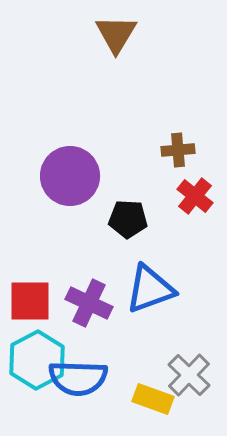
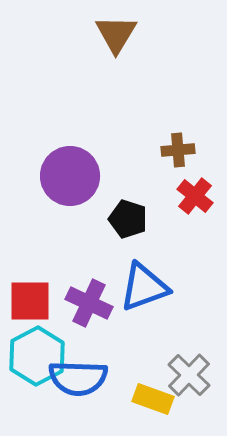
black pentagon: rotated 15 degrees clockwise
blue triangle: moved 6 px left, 2 px up
cyan hexagon: moved 4 px up
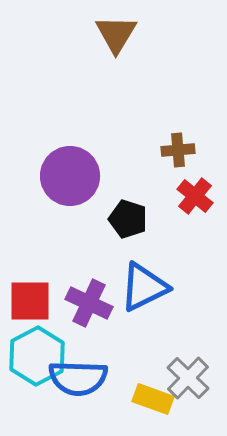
blue triangle: rotated 6 degrees counterclockwise
gray cross: moved 1 px left, 3 px down
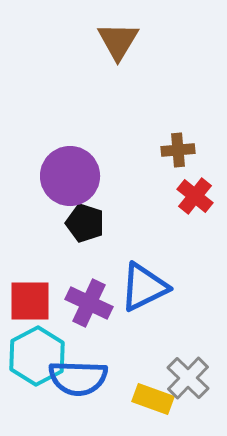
brown triangle: moved 2 px right, 7 px down
black pentagon: moved 43 px left, 4 px down
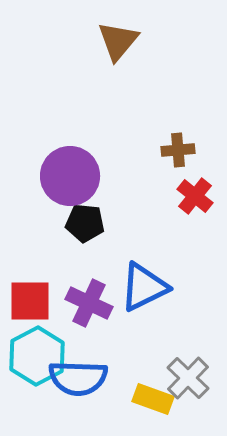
brown triangle: rotated 9 degrees clockwise
black pentagon: rotated 12 degrees counterclockwise
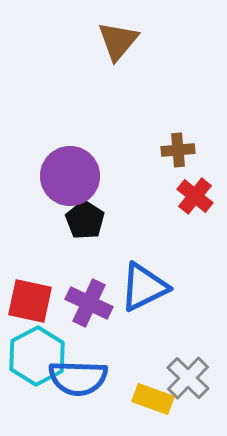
black pentagon: moved 3 px up; rotated 27 degrees clockwise
red square: rotated 12 degrees clockwise
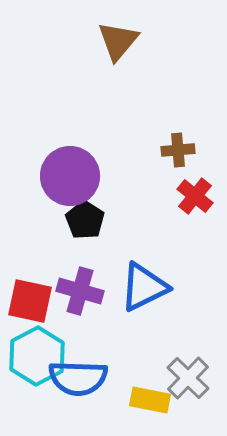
purple cross: moved 9 px left, 12 px up; rotated 9 degrees counterclockwise
yellow rectangle: moved 3 px left, 1 px down; rotated 9 degrees counterclockwise
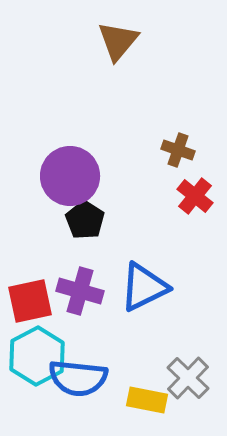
brown cross: rotated 24 degrees clockwise
red square: rotated 24 degrees counterclockwise
blue semicircle: rotated 4 degrees clockwise
yellow rectangle: moved 3 px left
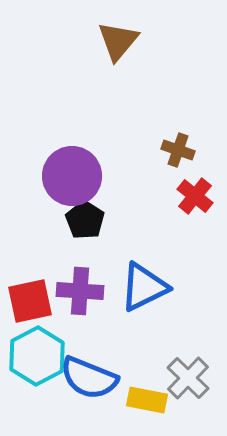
purple circle: moved 2 px right
purple cross: rotated 12 degrees counterclockwise
blue semicircle: moved 11 px right; rotated 16 degrees clockwise
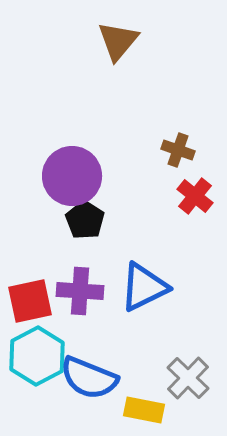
yellow rectangle: moved 3 px left, 10 px down
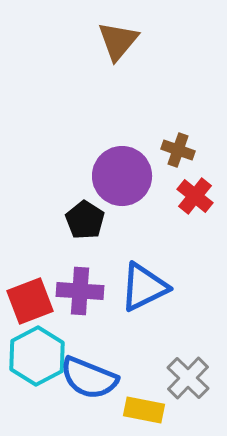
purple circle: moved 50 px right
red square: rotated 9 degrees counterclockwise
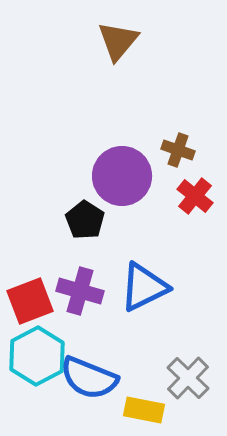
purple cross: rotated 12 degrees clockwise
